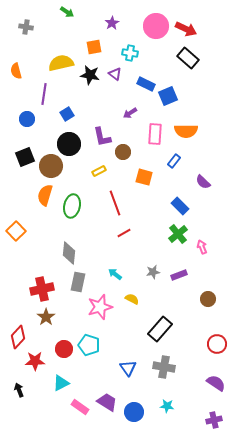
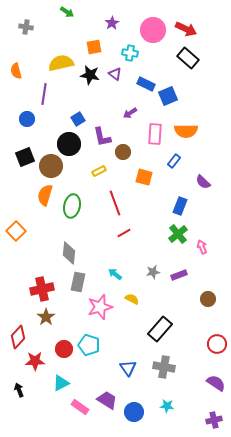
pink circle at (156, 26): moved 3 px left, 4 px down
blue square at (67, 114): moved 11 px right, 5 px down
blue rectangle at (180, 206): rotated 66 degrees clockwise
purple trapezoid at (107, 402): moved 2 px up
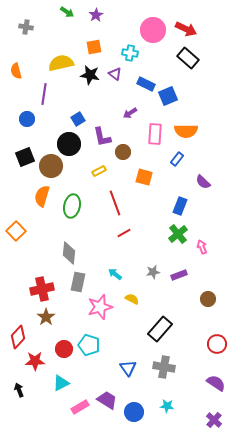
purple star at (112, 23): moved 16 px left, 8 px up
blue rectangle at (174, 161): moved 3 px right, 2 px up
orange semicircle at (45, 195): moved 3 px left, 1 px down
pink rectangle at (80, 407): rotated 66 degrees counterclockwise
purple cross at (214, 420): rotated 35 degrees counterclockwise
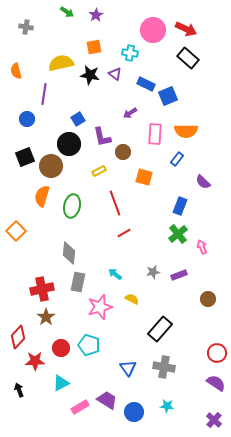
red circle at (217, 344): moved 9 px down
red circle at (64, 349): moved 3 px left, 1 px up
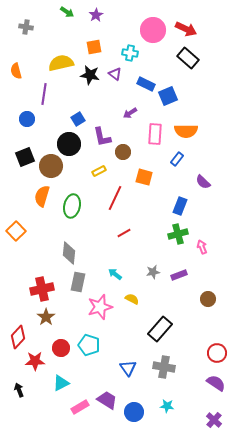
red line at (115, 203): moved 5 px up; rotated 45 degrees clockwise
green cross at (178, 234): rotated 24 degrees clockwise
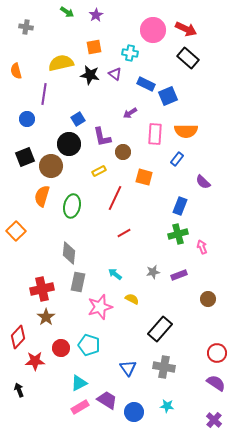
cyan triangle at (61, 383): moved 18 px right
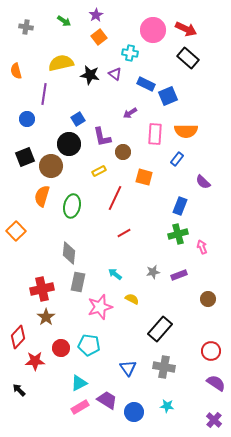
green arrow at (67, 12): moved 3 px left, 9 px down
orange square at (94, 47): moved 5 px right, 10 px up; rotated 28 degrees counterclockwise
cyan pentagon at (89, 345): rotated 10 degrees counterclockwise
red circle at (217, 353): moved 6 px left, 2 px up
black arrow at (19, 390): rotated 24 degrees counterclockwise
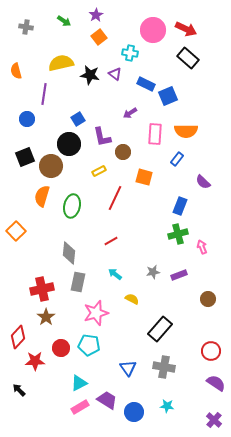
red line at (124, 233): moved 13 px left, 8 px down
pink star at (100, 307): moved 4 px left, 6 px down
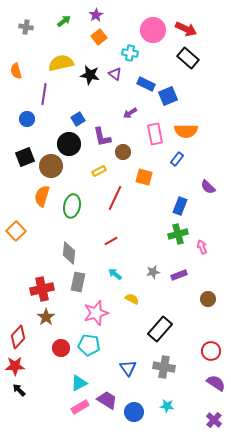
green arrow at (64, 21): rotated 72 degrees counterclockwise
pink rectangle at (155, 134): rotated 15 degrees counterclockwise
purple semicircle at (203, 182): moved 5 px right, 5 px down
red star at (35, 361): moved 20 px left, 5 px down
